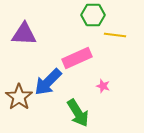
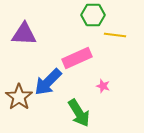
green arrow: moved 1 px right
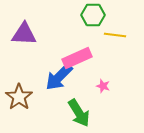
blue arrow: moved 11 px right, 5 px up
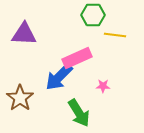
pink star: rotated 16 degrees counterclockwise
brown star: moved 1 px right, 1 px down
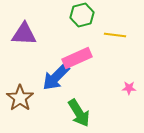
green hexagon: moved 11 px left; rotated 15 degrees counterclockwise
blue arrow: moved 3 px left
pink star: moved 26 px right, 2 px down
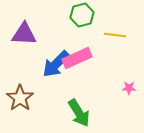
blue arrow: moved 13 px up
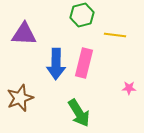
pink rectangle: moved 7 px right, 5 px down; rotated 52 degrees counterclockwise
blue arrow: rotated 44 degrees counterclockwise
brown star: rotated 16 degrees clockwise
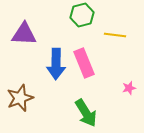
pink rectangle: rotated 36 degrees counterclockwise
pink star: rotated 16 degrees counterclockwise
green arrow: moved 7 px right
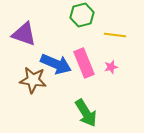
purple triangle: rotated 16 degrees clockwise
blue arrow: rotated 68 degrees counterclockwise
pink star: moved 18 px left, 21 px up
brown star: moved 13 px right, 18 px up; rotated 28 degrees clockwise
